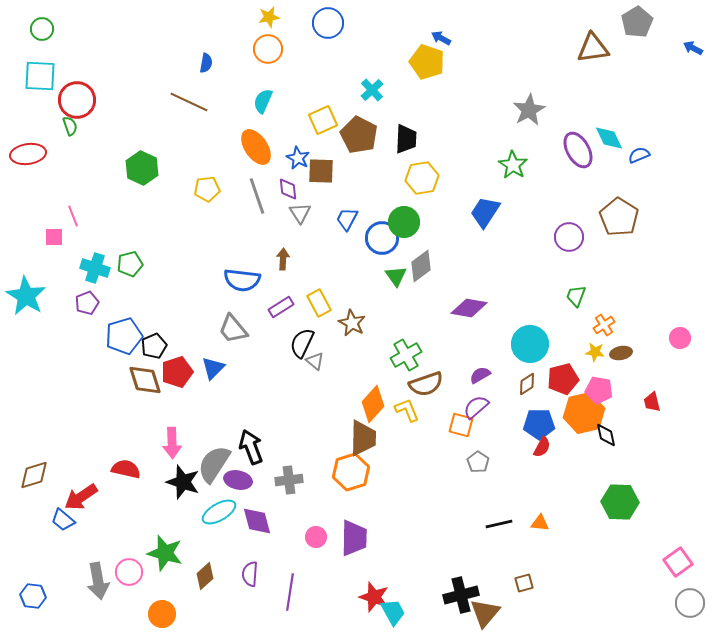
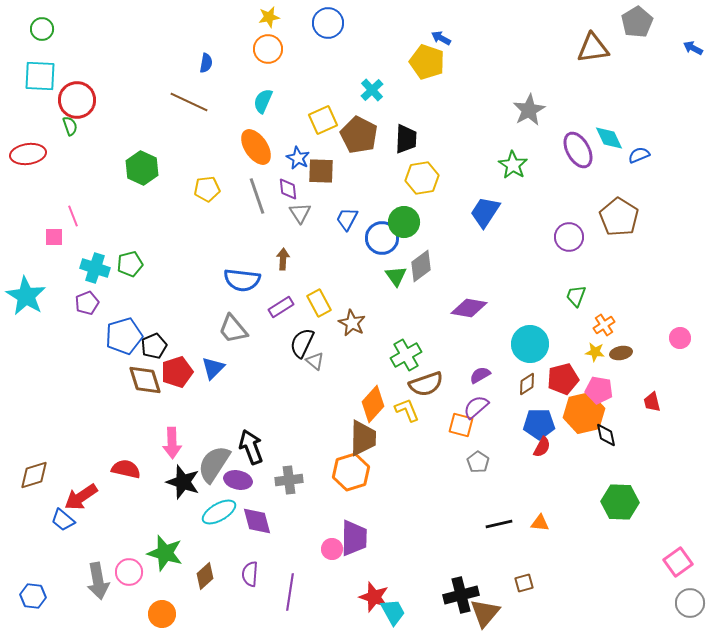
pink circle at (316, 537): moved 16 px right, 12 px down
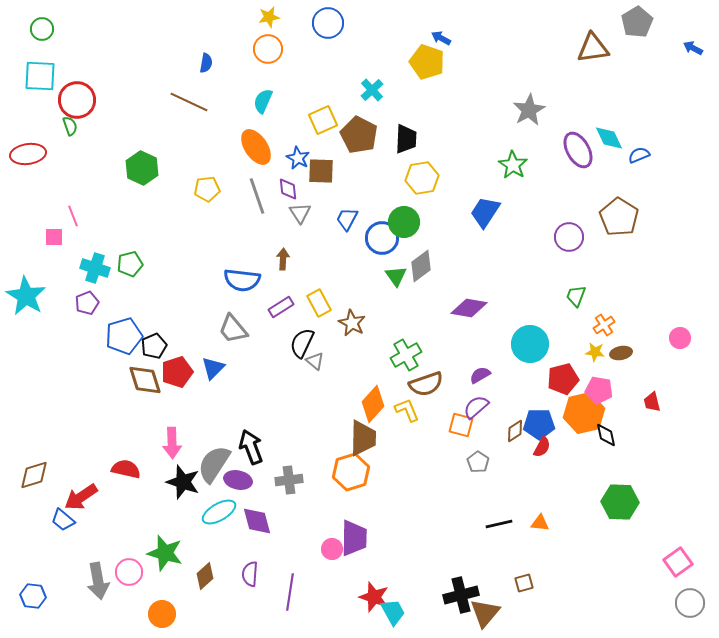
brown diamond at (527, 384): moved 12 px left, 47 px down
